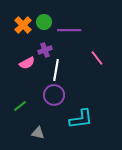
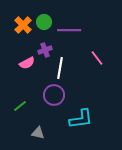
white line: moved 4 px right, 2 px up
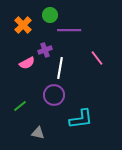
green circle: moved 6 px right, 7 px up
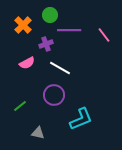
purple cross: moved 1 px right, 6 px up
pink line: moved 7 px right, 23 px up
white line: rotated 70 degrees counterclockwise
cyan L-shape: rotated 15 degrees counterclockwise
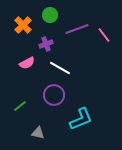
purple line: moved 8 px right, 1 px up; rotated 20 degrees counterclockwise
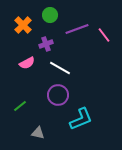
purple circle: moved 4 px right
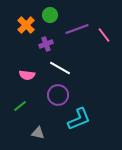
orange cross: moved 3 px right
pink semicircle: moved 12 px down; rotated 35 degrees clockwise
cyan L-shape: moved 2 px left
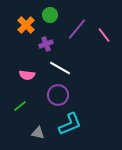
purple line: rotated 30 degrees counterclockwise
cyan L-shape: moved 9 px left, 5 px down
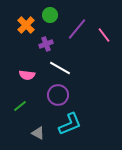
gray triangle: rotated 16 degrees clockwise
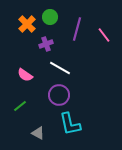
green circle: moved 2 px down
orange cross: moved 1 px right, 1 px up
purple line: rotated 25 degrees counterclockwise
pink semicircle: moved 2 px left; rotated 28 degrees clockwise
purple circle: moved 1 px right
cyan L-shape: rotated 100 degrees clockwise
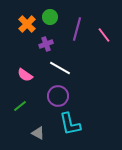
purple circle: moved 1 px left, 1 px down
